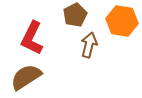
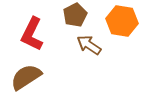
red L-shape: moved 4 px up
brown arrow: rotated 70 degrees counterclockwise
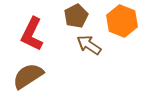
brown pentagon: moved 1 px right, 1 px down
orange hexagon: rotated 12 degrees clockwise
brown semicircle: moved 2 px right, 1 px up
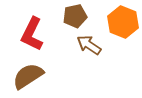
brown pentagon: moved 1 px left; rotated 15 degrees clockwise
orange hexagon: moved 1 px right, 1 px down
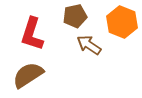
orange hexagon: moved 1 px left
red L-shape: rotated 8 degrees counterclockwise
brown semicircle: moved 1 px up
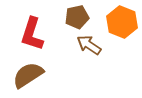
brown pentagon: moved 2 px right, 1 px down
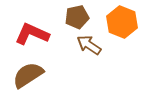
red L-shape: rotated 96 degrees clockwise
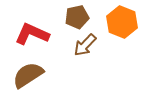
brown arrow: moved 4 px left; rotated 80 degrees counterclockwise
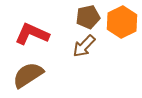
brown pentagon: moved 11 px right
orange hexagon: rotated 12 degrees clockwise
brown arrow: moved 1 px left, 1 px down
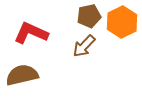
brown pentagon: moved 1 px right, 1 px up
red L-shape: moved 1 px left, 1 px up
brown semicircle: moved 6 px left; rotated 20 degrees clockwise
